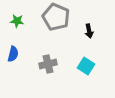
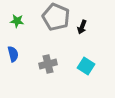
black arrow: moved 7 px left, 4 px up; rotated 32 degrees clockwise
blue semicircle: rotated 28 degrees counterclockwise
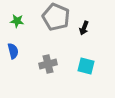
black arrow: moved 2 px right, 1 px down
blue semicircle: moved 3 px up
cyan square: rotated 18 degrees counterclockwise
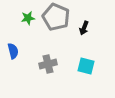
green star: moved 11 px right, 3 px up; rotated 16 degrees counterclockwise
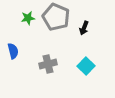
cyan square: rotated 30 degrees clockwise
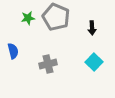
black arrow: moved 8 px right; rotated 24 degrees counterclockwise
cyan square: moved 8 px right, 4 px up
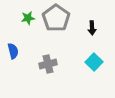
gray pentagon: moved 1 px down; rotated 12 degrees clockwise
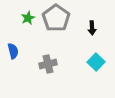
green star: rotated 16 degrees counterclockwise
cyan square: moved 2 px right
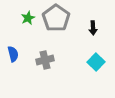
black arrow: moved 1 px right
blue semicircle: moved 3 px down
gray cross: moved 3 px left, 4 px up
